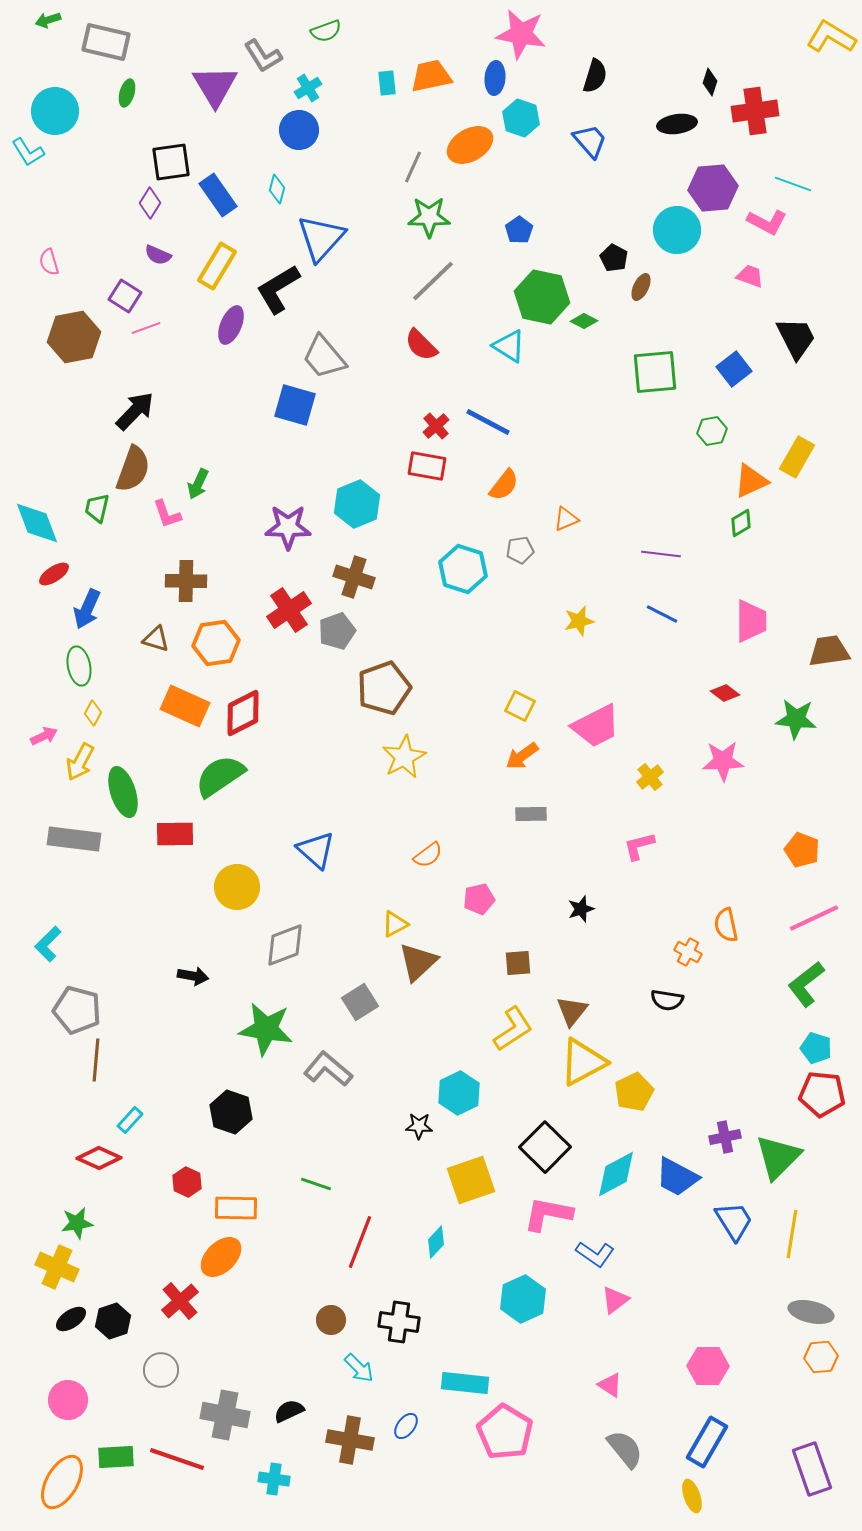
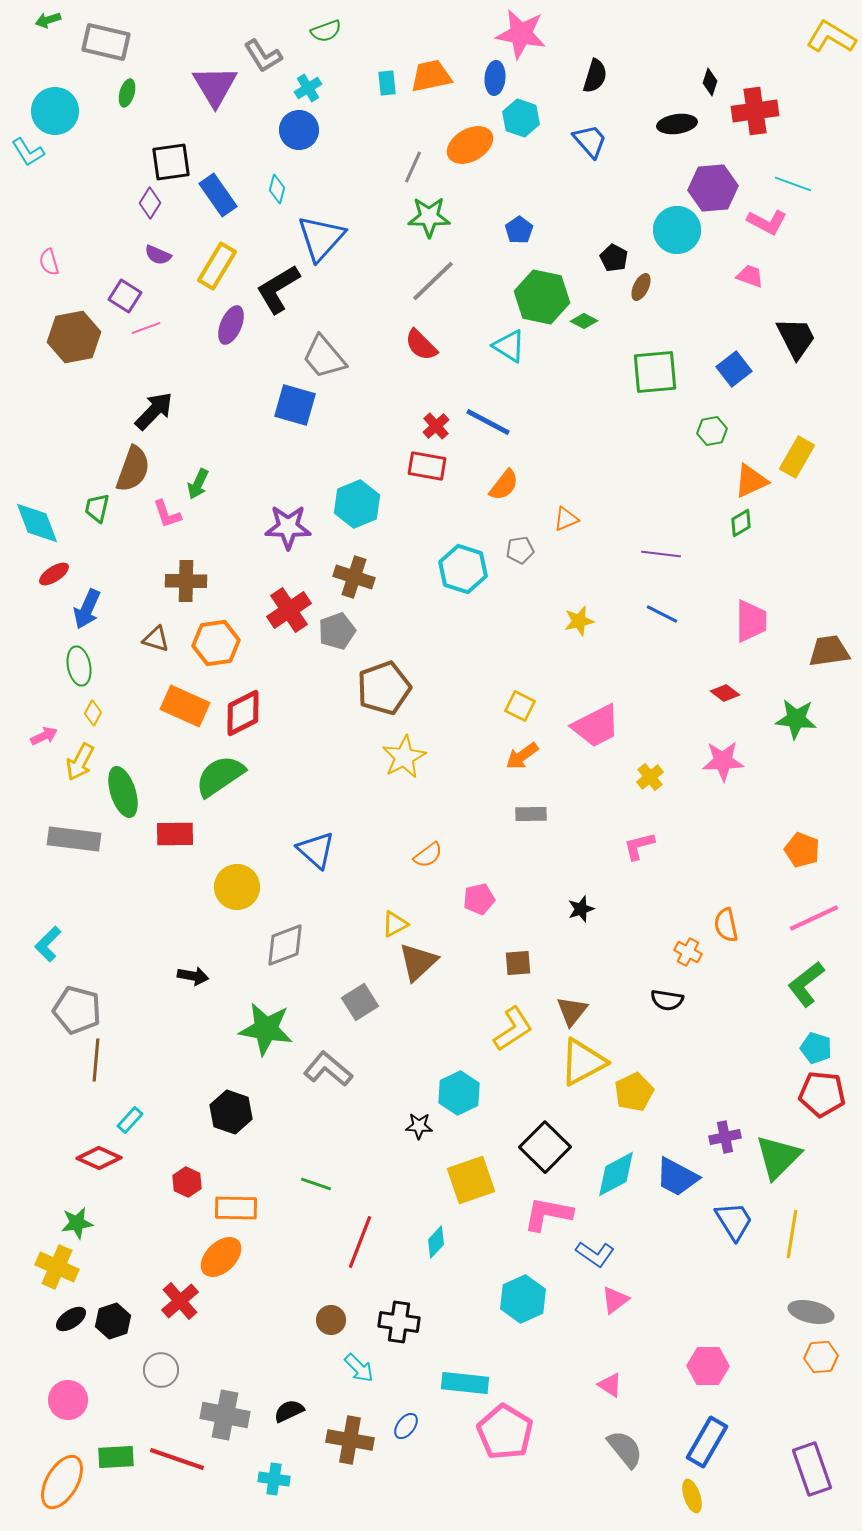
black arrow at (135, 411): moved 19 px right
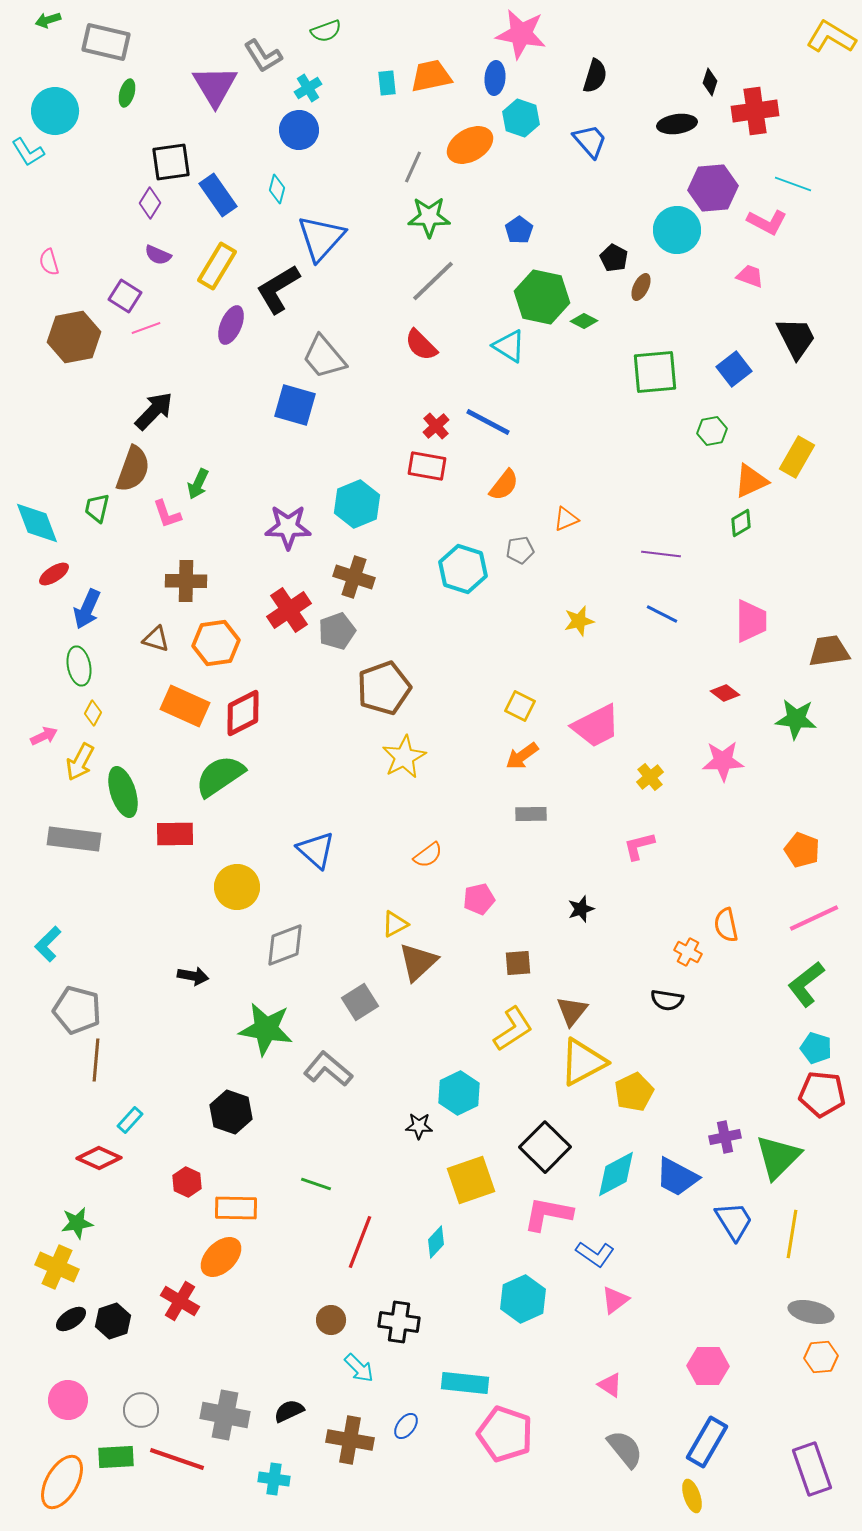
red cross at (180, 1301): rotated 18 degrees counterclockwise
gray circle at (161, 1370): moved 20 px left, 40 px down
pink pentagon at (505, 1432): moved 2 px down; rotated 12 degrees counterclockwise
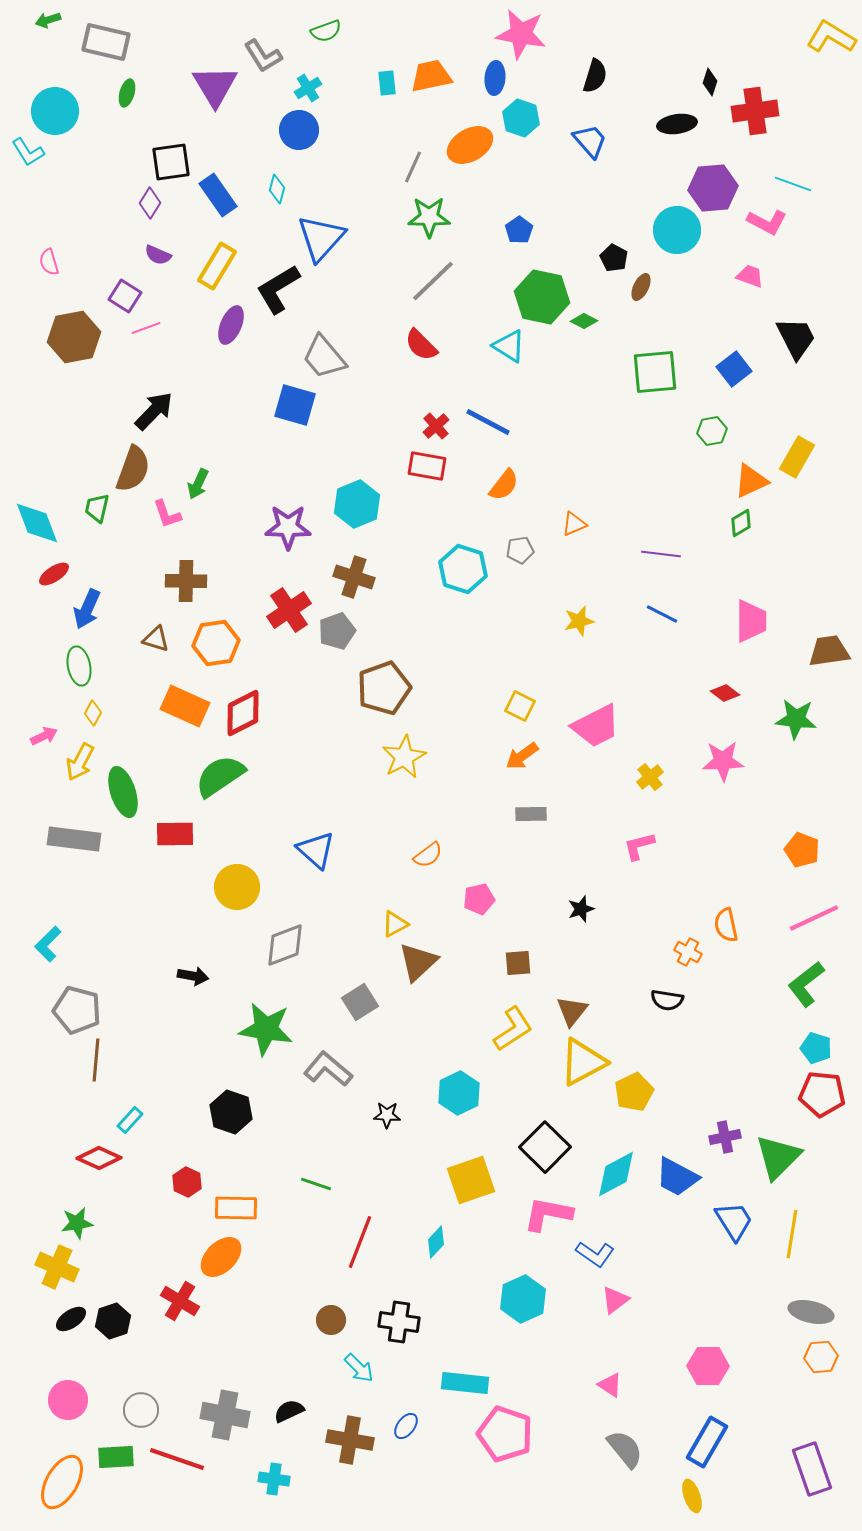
orange triangle at (566, 519): moved 8 px right, 5 px down
black star at (419, 1126): moved 32 px left, 11 px up
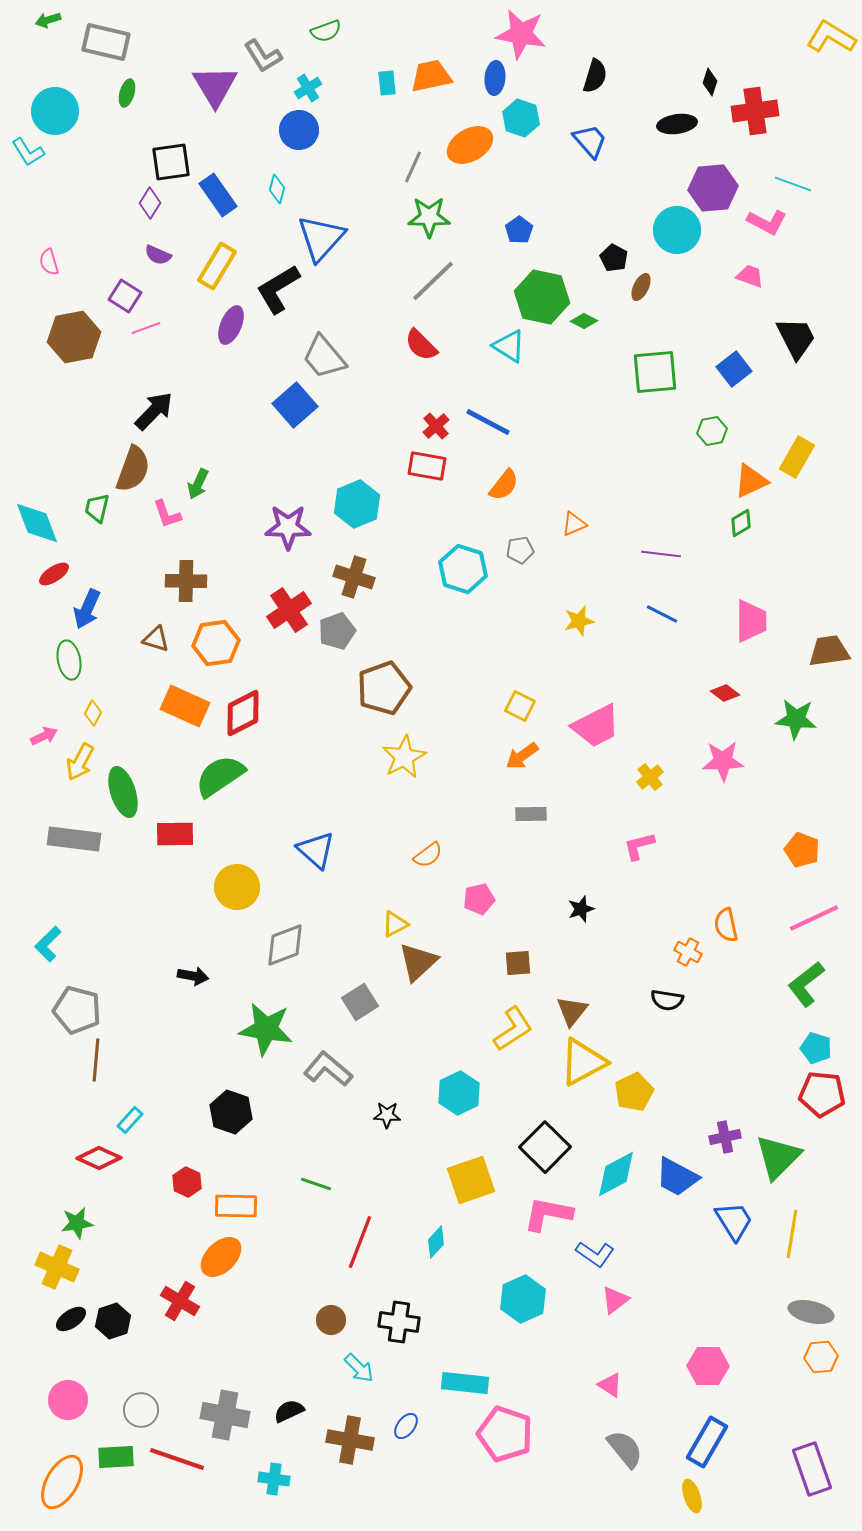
blue square at (295, 405): rotated 33 degrees clockwise
green ellipse at (79, 666): moved 10 px left, 6 px up
orange rectangle at (236, 1208): moved 2 px up
